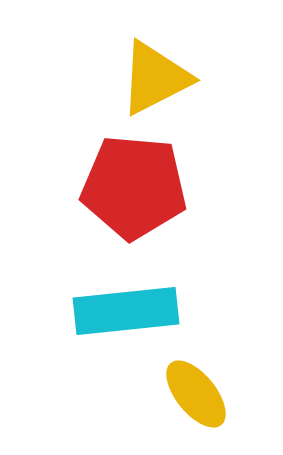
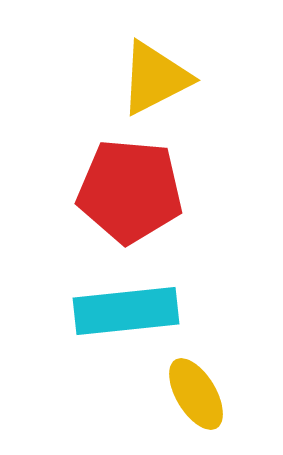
red pentagon: moved 4 px left, 4 px down
yellow ellipse: rotated 8 degrees clockwise
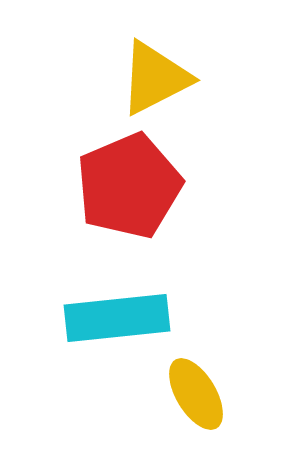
red pentagon: moved 1 px left, 5 px up; rotated 28 degrees counterclockwise
cyan rectangle: moved 9 px left, 7 px down
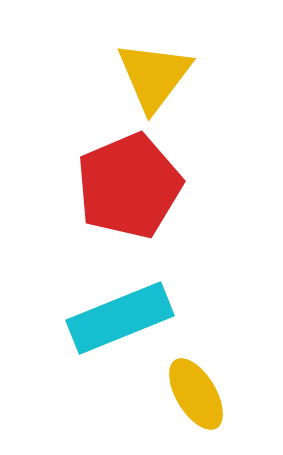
yellow triangle: moved 1 px left, 2 px up; rotated 26 degrees counterclockwise
cyan rectangle: moved 3 px right; rotated 16 degrees counterclockwise
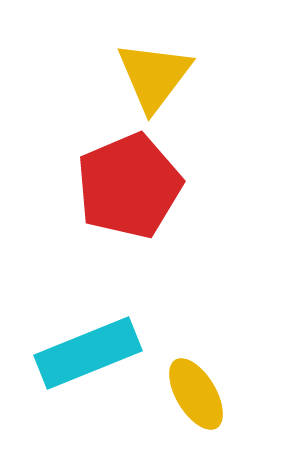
cyan rectangle: moved 32 px left, 35 px down
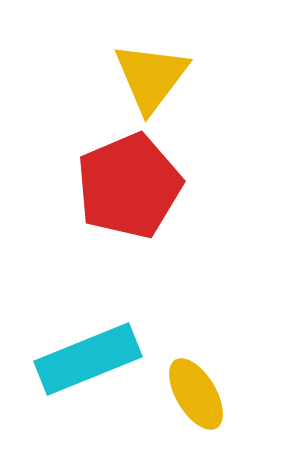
yellow triangle: moved 3 px left, 1 px down
cyan rectangle: moved 6 px down
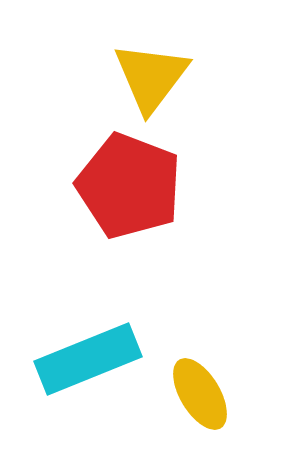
red pentagon: rotated 28 degrees counterclockwise
yellow ellipse: moved 4 px right
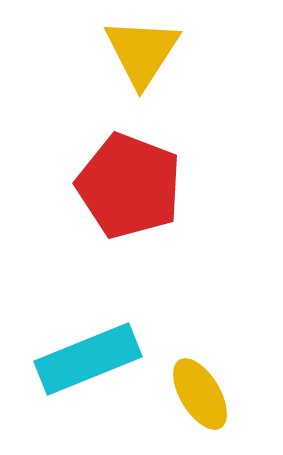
yellow triangle: moved 9 px left, 25 px up; rotated 4 degrees counterclockwise
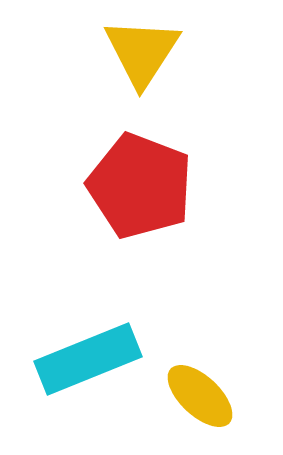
red pentagon: moved 11 px right
yellow ellipse: moved 2 px down; rotated 16 degrees counterclockwise
